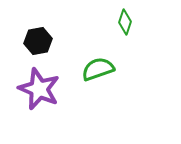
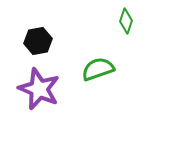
green diamond: moved 1 px right, 1 px up
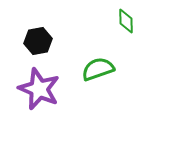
green diamond: rotated 20 degrees counterclockwise
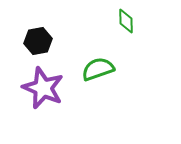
purple star: moved 4 px right, 1 px up
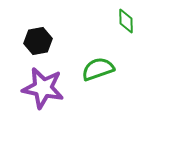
purple star: rotated 12 degrees counterclockwise
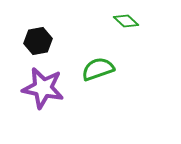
green diamond: rotated 45 degrees counterclockwise
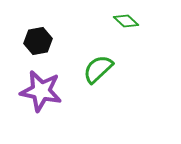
green semicircle: rotated 24 degrees counterclockwise
purple star: moved 2 px left, 3 px down
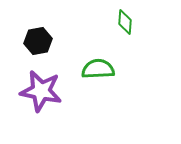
green diamond: moved 1 px left, 1 px down; rotated 50 degrees clockwise
green semicircle: rotated 40 degrees clockwise
